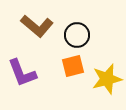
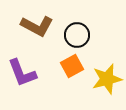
brown L-shape: rotated 12 degrees counterclockwise
orange square: moved 1 px left; rotated 15 degrees counterclockwise
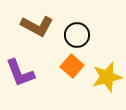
orange square: rotated 20 degrees counterclockwise
purple L-shape: moved 2 px left
yellow star: moved 2 px up
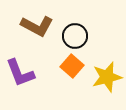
black circle: moved 2 px left, 1 px down
